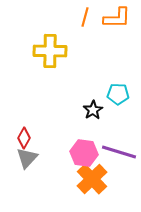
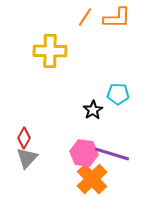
orange line: rotated 18 degrees clockwise
purple line: moved 7 px left, 2 px down
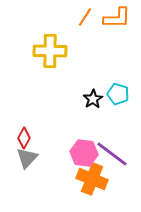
cyan pentagon: rotated 15 degrees clockwise
black star: moved 11 px up
purple line: rotated 20 degrees clockwise
orange cross: rotated 24 degrees counterclockwise
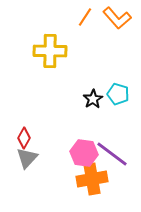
orange L-shape: rotated 48 degrees clockwise
orange cross: rotated 32 degrees counterclockwise
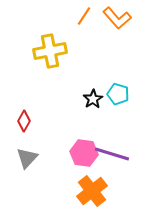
orange line: moved 1 px left, 1 px up
yellow cross: rotated 12 degrees counterclockwise
red diamond: moved 17 px up
purple line: rotated 20 degrees counterclockwise
orange cross: moved 12 px down; rotated 28 degrees counterclockwise
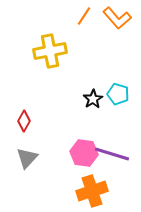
orange cross: rotated 20 degrees clockwise
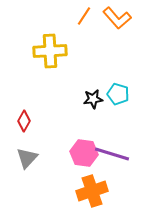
yellow cross: rotated 8 degrees clockwise
black star: rotated 24 degrees clockwise
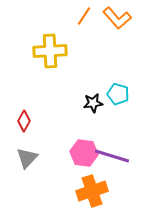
black star: moved 4 px down
purple line: moved 2 px down
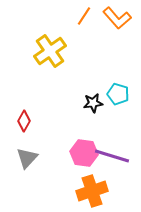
yellow cross: rotated 32 degrees counterclockwise
